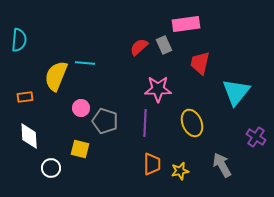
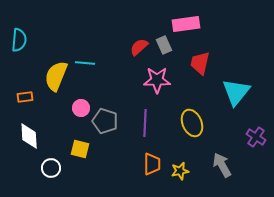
pink star: moved 1 px left, 9 px up
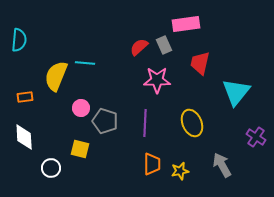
white diamond: moved 5 px left, 1 px down
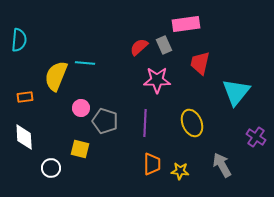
yellow star: rotated 18 degrees clockwise
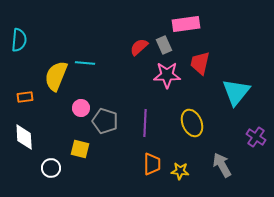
pink star: moved 10 px right, 5 px up
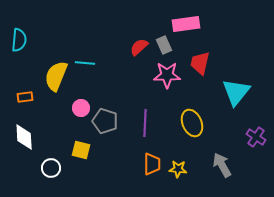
yellow square: moved 1 px right, 1 px down
yellow star: moved 2 px left, 2 px up
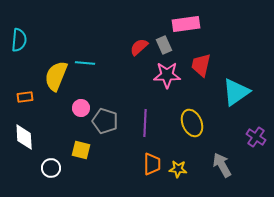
red trapezoid: moved 1 px right, 2 px down
cyan triangle: rotated 16 degrees clockwise
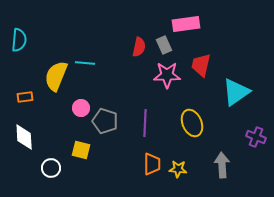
red semicircle: rotated 144 degrees clockwise
purple cross: rotated 12 degrees counterclockwise
gray arrow: rotated 25 degrees clockwise
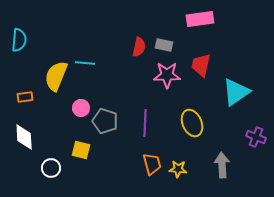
pink rectangle: moved 14 px right, 5 px up
gray rectangle: rotated 54 degrees counterclockwise
orange trapezoid: rotated 15 degrees counterclockwise
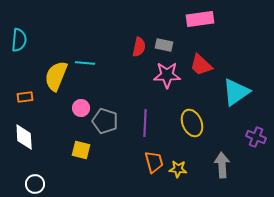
red trapezoid: rotated 60 degrees counterclockwise
orange trapezoid: moved 2 px right, 2 px up
white circle: moved 16 px left, 16 px down
